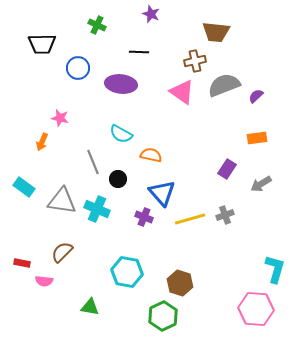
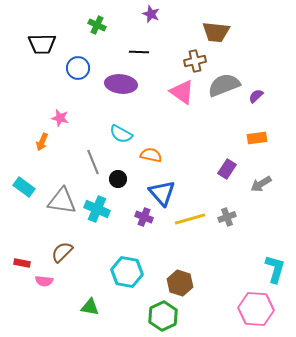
gray cross: moved 2 px right, 2 px down
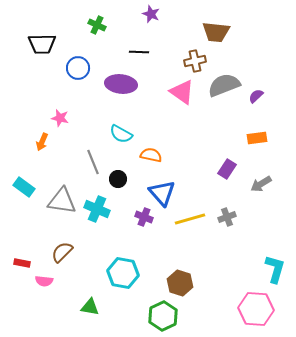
cyan hexagon: moved 4 px left, 1 px down
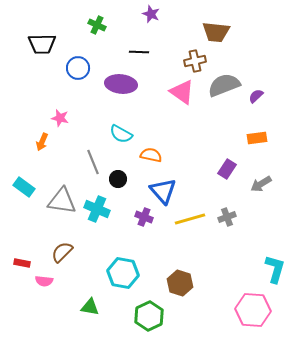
blue triangle: moved 1 px right, 2 px up
pink hexagon: moved 3 px left, 1 px down
green hexagon: moved 14 px left
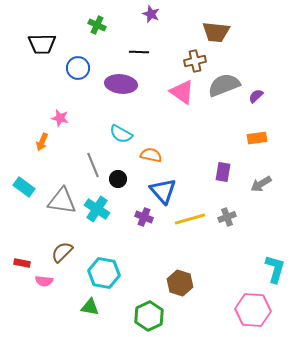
gray line: moved 3 px down
purple rectangle: moved 4 px left, 3 px down; rotated 24 degrees counterclockwise
cyan cross: rotated 10 degrees clockwise
cyan hexagon: moved 19 px left
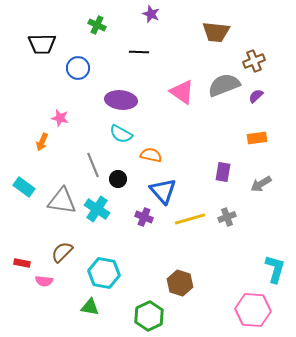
brown cross: moved 59 px right; rotated 10 degrees counterclockwise
purple ellipse: moved 16 px down
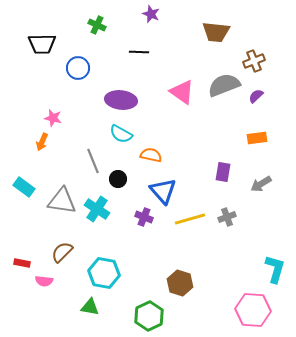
pink star: moved 7 px left
gray line: moved 4 px up
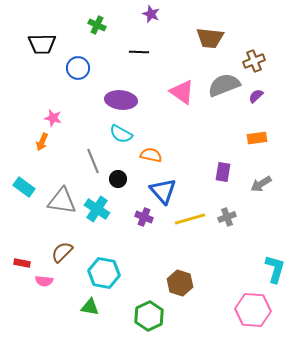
brown trapezoid: moved 6 px left, 6 px down
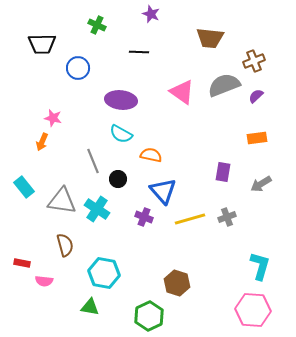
cyan rectangle: rotated 15 degrees clockwise
brown semicircle: moved 3 px right, 7 px up; rotated 120 degrees clockwise
cyan L-shape: moved 15 px left, 3 px up
brown hexagon: moved 3 px left
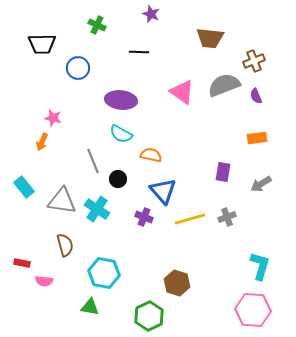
purple semicircle: rotated 70 degrees counterclockwise
